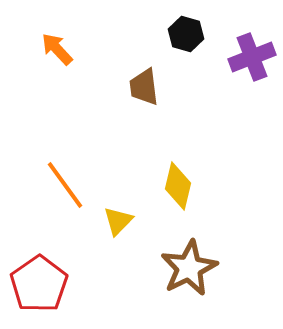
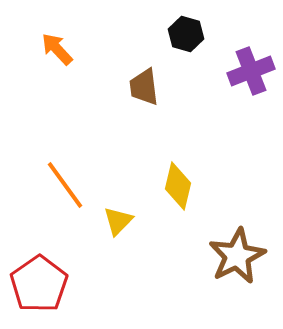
purple cross: moved 1 px left, 14 px down
brown star: moved 48 px right, 12 px up
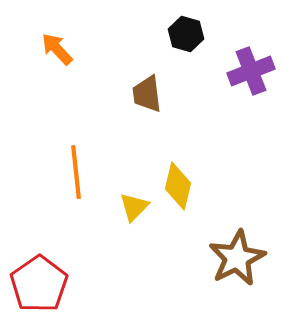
brown trapezoid: moved 3 px right, 7 px down
orange line: moved 11 px right, 13 px up; rotated 30 degrees clockwise
yellow triangle: moved 16 px right, 14 px up
brown star: moved 2 px down
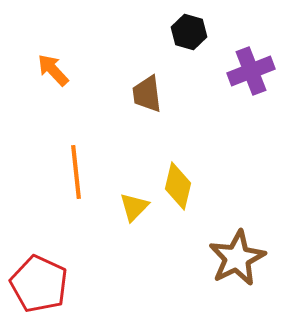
black hexagon: moved 3 px right, 2 px up
orange arrow: moved 4 px left, 21 px down
red pentagon: rotated 12 degrees counterclockwise
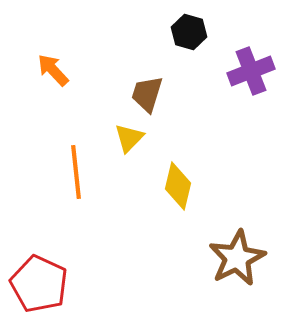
brown trapezoid: rotated 24 degrees clockwise
yellow triangle: moved 5 px left, 69 px up
